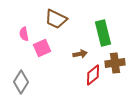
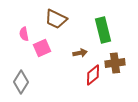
green rectangle: moved 3 px up
brown arrow: moved 1 px up
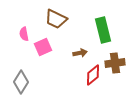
pink square: moved 1 px right, 1 px up
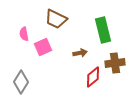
red diamond: moved 2 px down
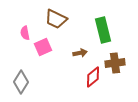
pink semicircle: moved 1 px right, 1 px up
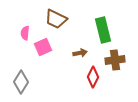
pink semicircle: rotated 16 degrees clockwise
brown cross: moved 3 px up
red diamond: rotated 25 degrees counterclockwise
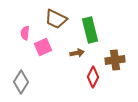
green rectangle: moved 13 px left
brown arrow: moved 3 px left
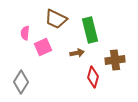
red diamond: rotated 10 degrees counterclockwise
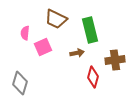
gray diamond: moved 1 px left, 1 px down; rotated 15 degrees counterclockwise
